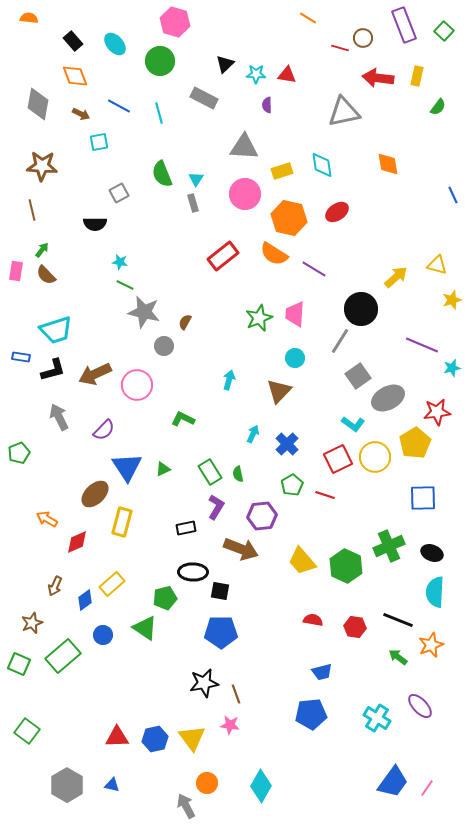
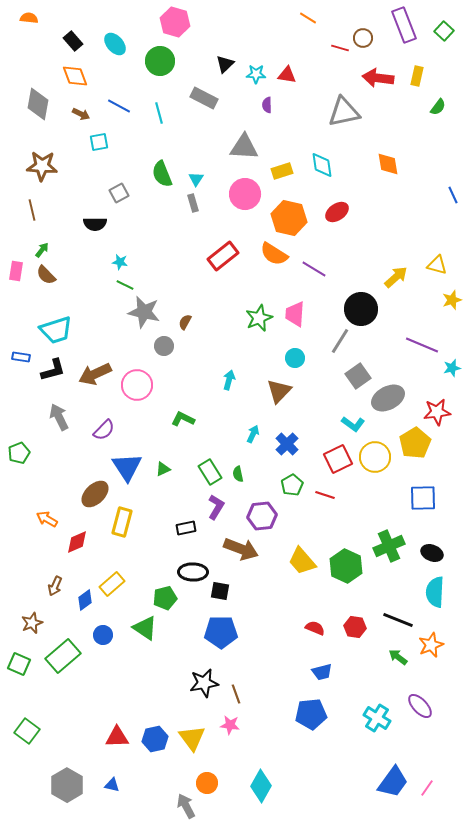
red semicircle at (313, 620): moved 2 px right, 8 px down; rotated 12 degrees clockwise
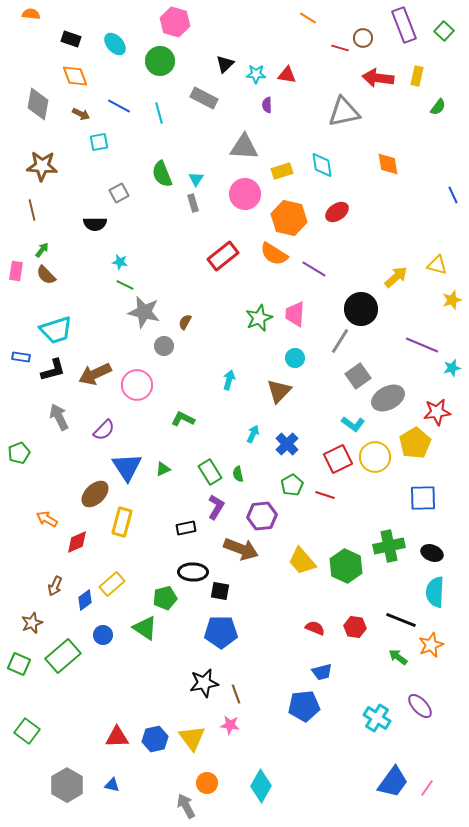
orange semicircle at (29, 18): moved 2 px right, 4 px up
black rectangle at (73, 41): moved 2 px left, 2 px up; rotated 30 degrees counterclockwise
green cross at (389, 546): rotated 12 degrees clockwise
black line at (398, 620): moved 3 px right
blue pentagon at (311, 714): moved 7 px left, 8 px up
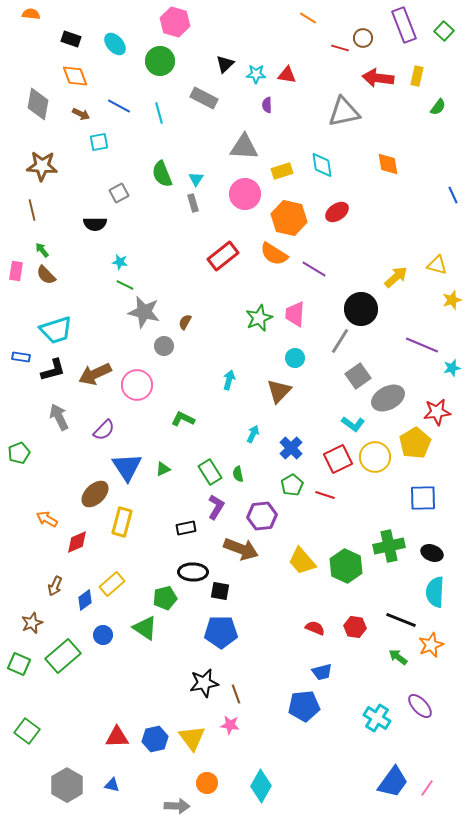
green arrow at (42, 250): rotated 77 degrees counterclockwise
blue cross at (287, 444): moved 4 px right, 4 px down
gray arrow at (186, 806): moved 9 px left; rotated 120 degrees clockwise
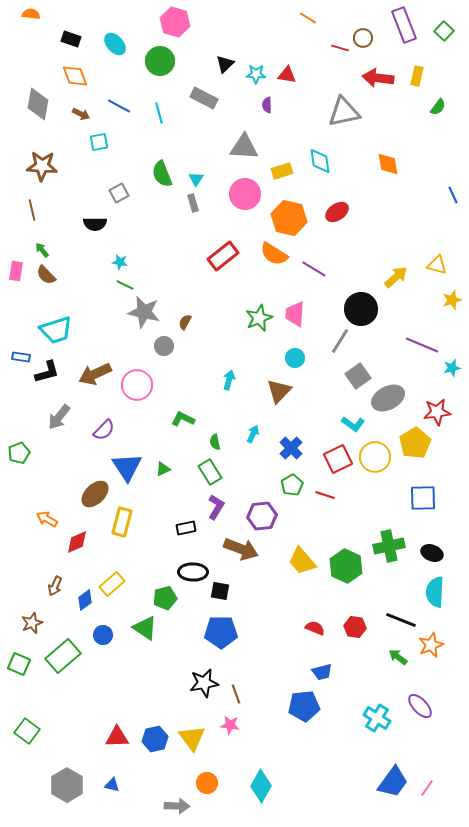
cyan diamond at (322, 165): moved 2 px left, 4 px up
black L-shape at (53, 370): moved 6 px left, 2 px down
gray arrow at (59, 417): rotated 116 degrees counterclockwise
green semicircle at (238, 474): moved 23 px left, 32 px up
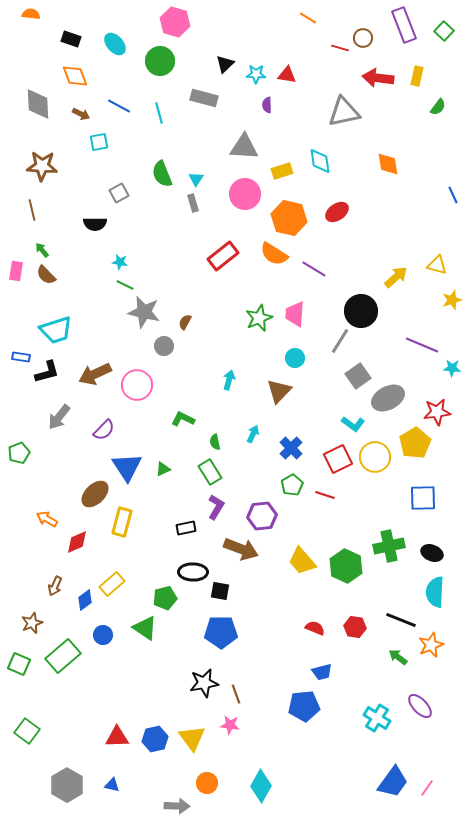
gray rectangle at (204, 98): rotated 12 degrees counterclockwise
gray diamond at (38, 104): rotated 12 degrees counterclockwise
black circle at (361, 309): moved 2 px down
cyan star at (452, 368): rotated 18 degrees clockwise
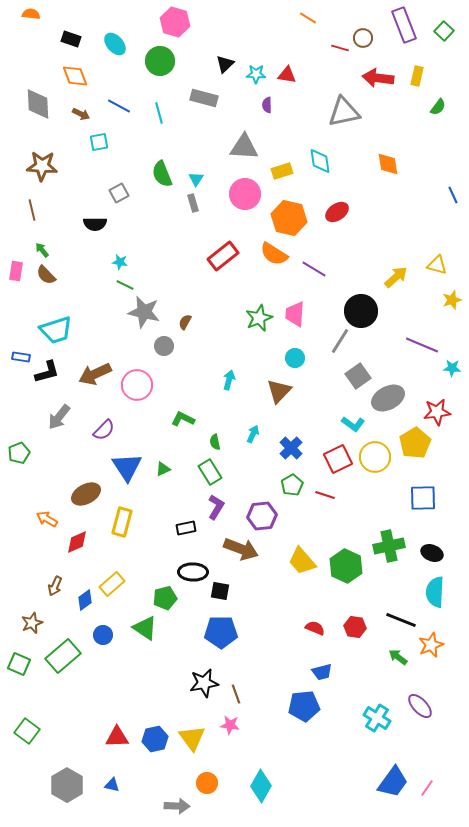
brown ellipse at (95, 494): moved 9 px left; rotated 16 degrees clockwise
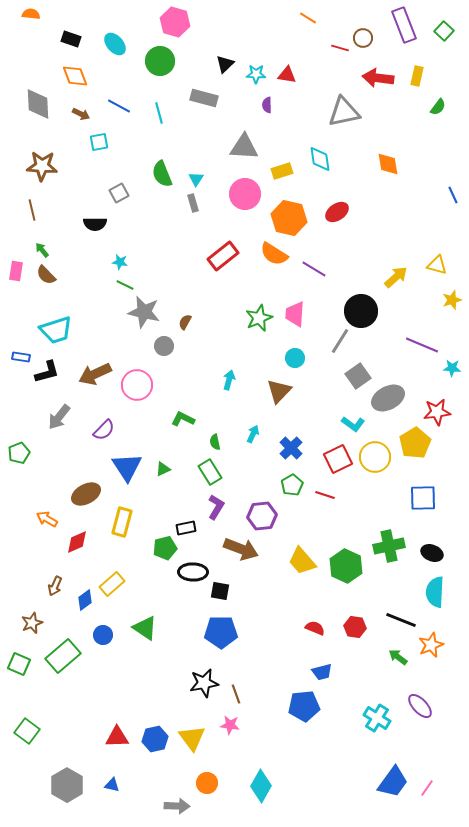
cyan diamond at (320, 161): moved 2 px up
green pentagon at (165, 598): moved 50 px up
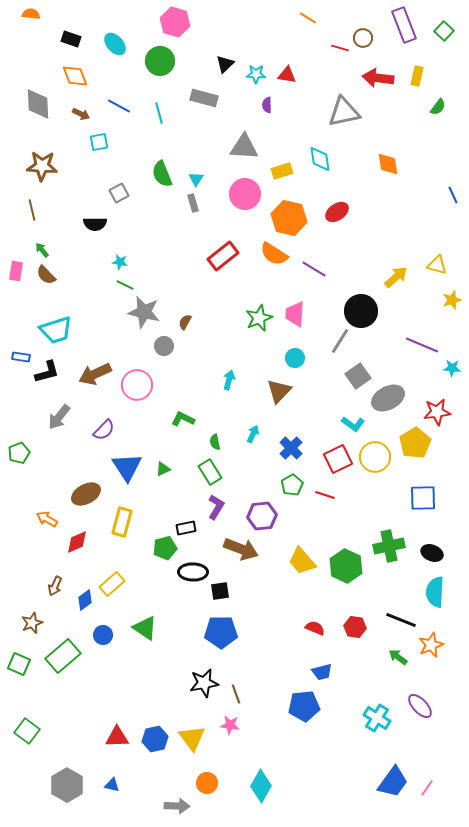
black square at (220, 591): rotated 18 degrees counterclockwise
